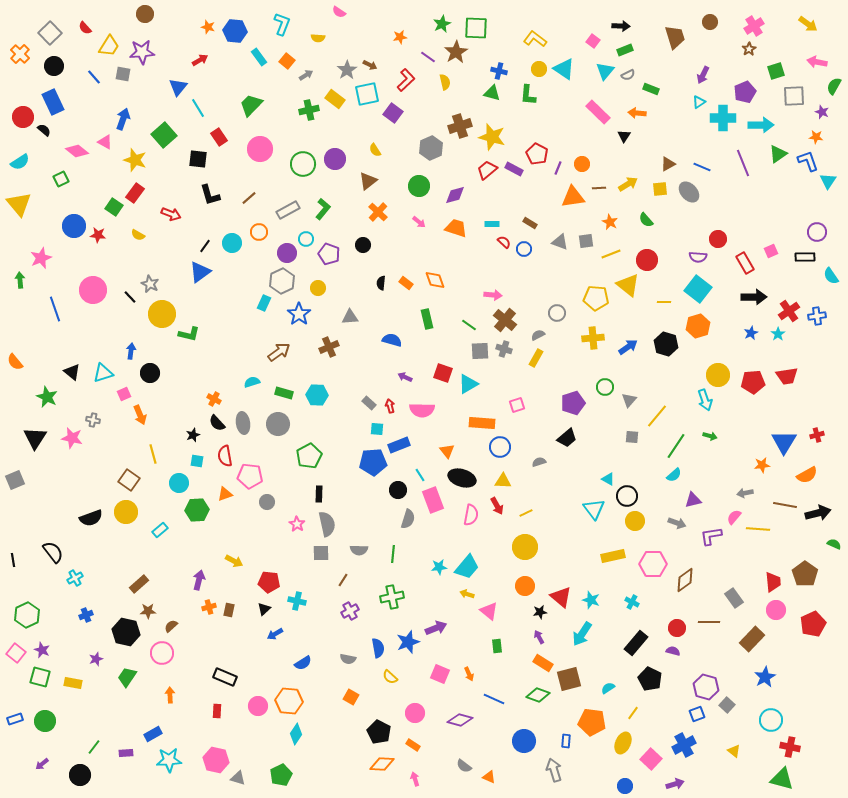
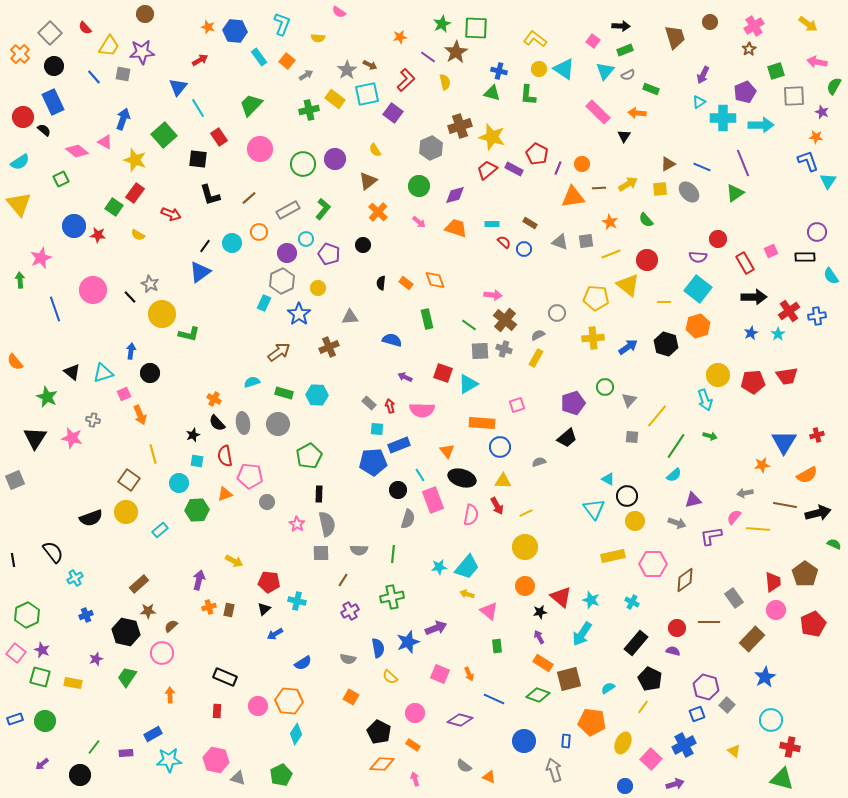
green triangle at (778, 154): moved 43 px left, 39 px down
yellow line at (633, 713): moved 10 px right, 6 px up
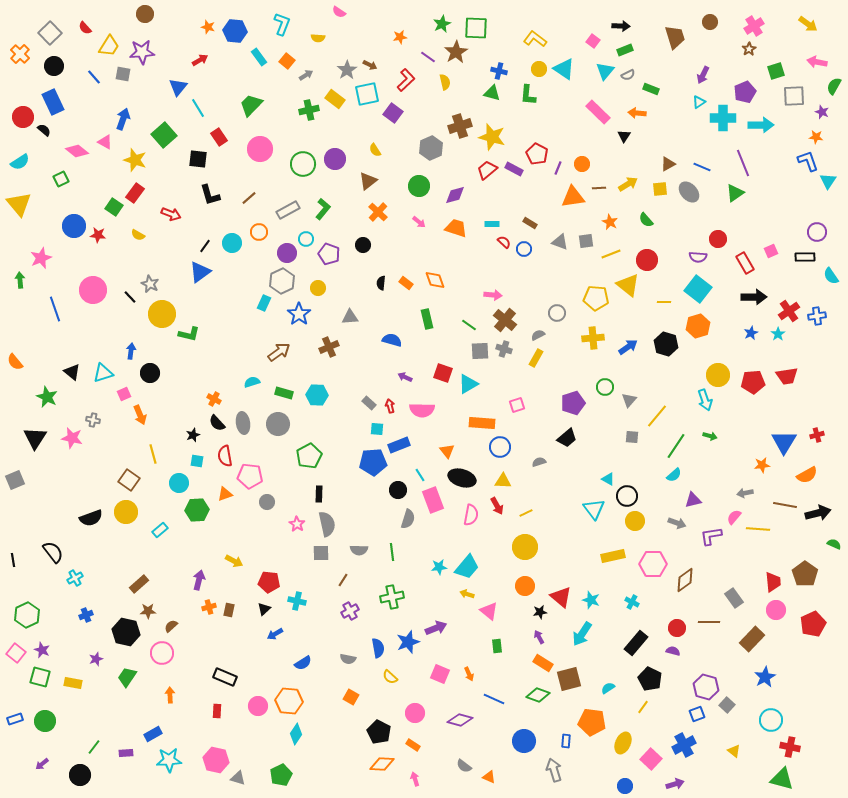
green line at (393, 554): moved 1 px left, 2 px up; rotated 12 degrees counterclockwise
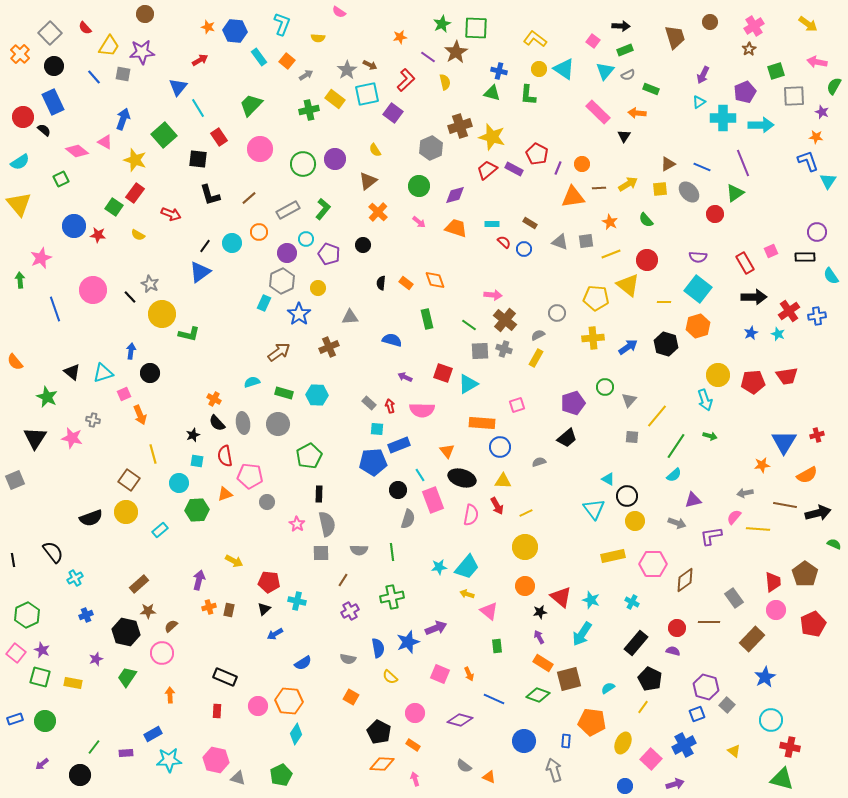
red circle at (718, 239): moved 3 px left, 25 px up
cyan star at (778, 334): rotated 16 degrees counterclockwise
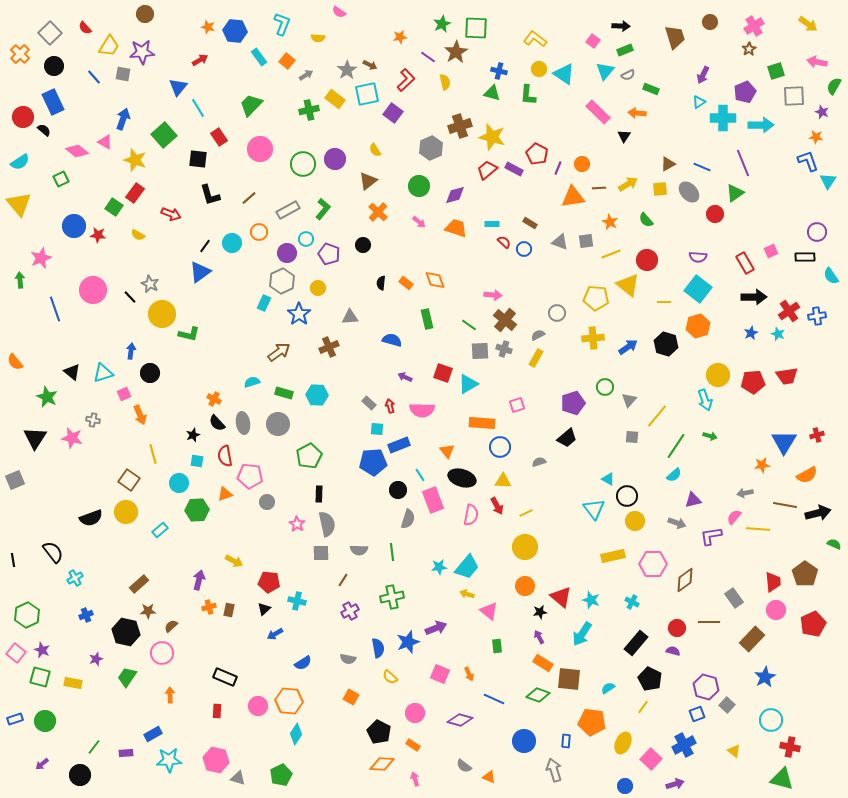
cyan triangle at (564, 69): moved 5 px down
brown square at (569, 679): rotated 20 degrees clockwise
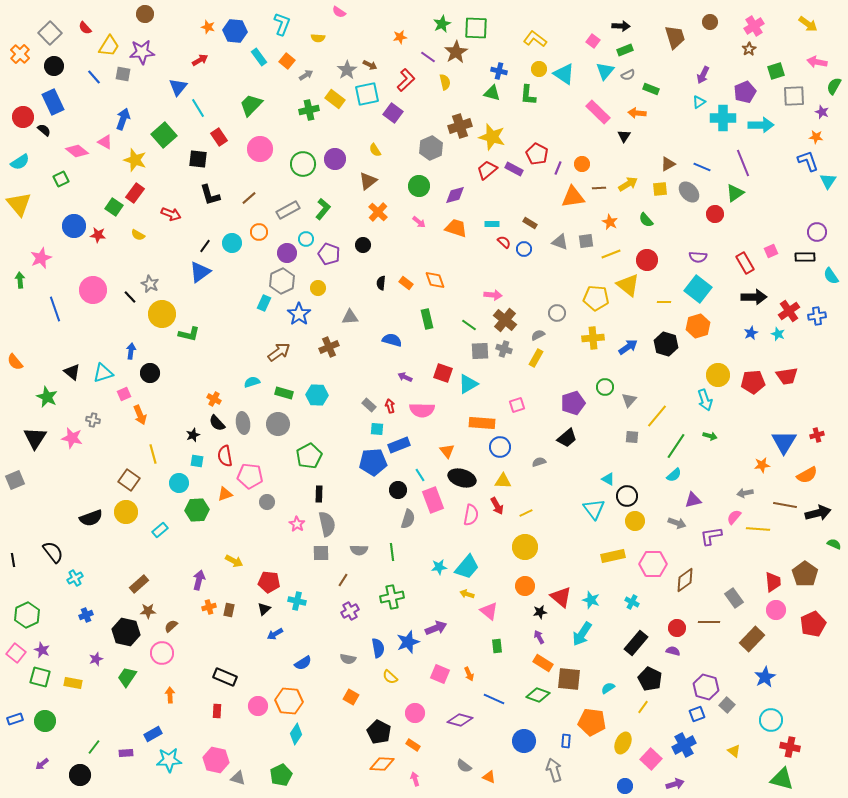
gray rectangle at (369, 403): moved 2 px down
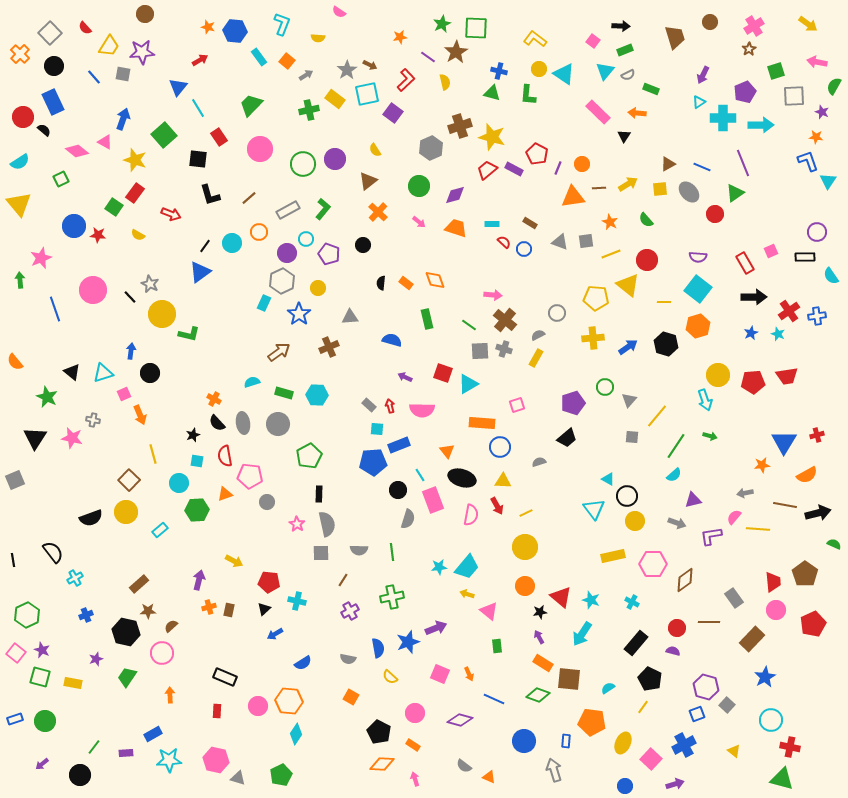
brown square at (129, 480): rotated 10 degrees clockwise
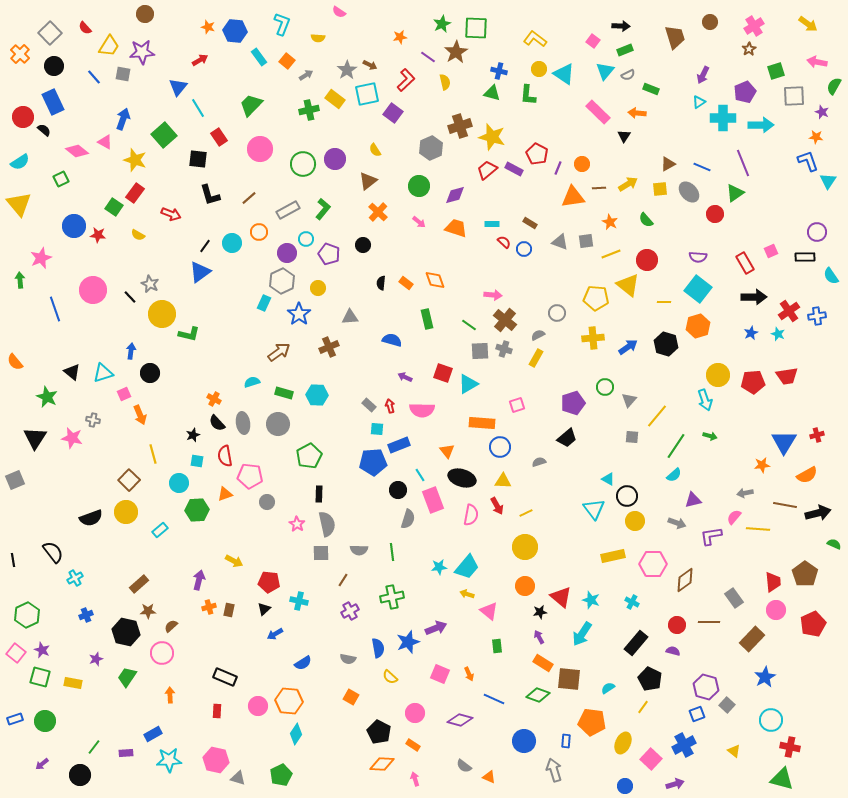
cyan cross at (297, 601): moved 2 px right
red circle at (677, 628): moved 3 px up
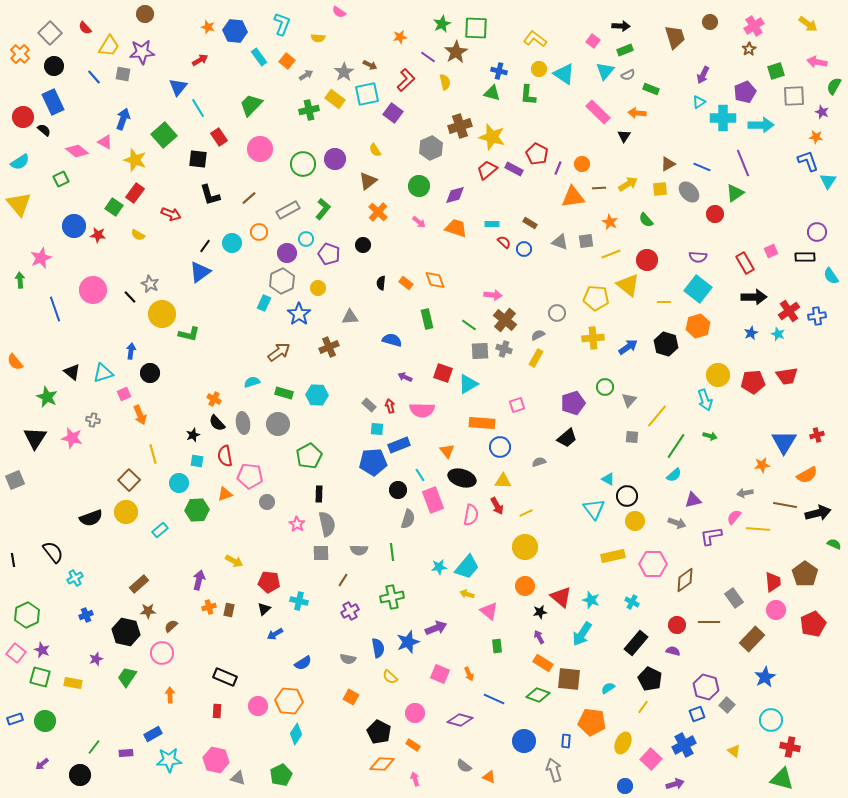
gray star at (347, 70): moved 3 px left, 2 px down
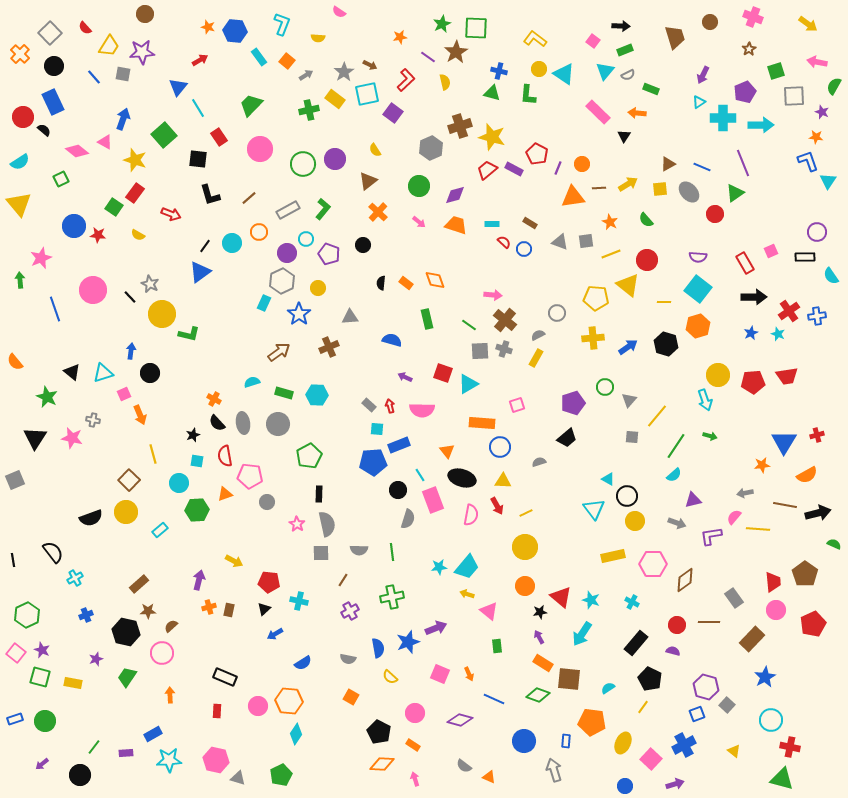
pink cross at (754, 26): moved 1 px left, 9 px up; rotated 36 degrees counterclockwise
orange trapezoid at (456, 228): moved 3 px up
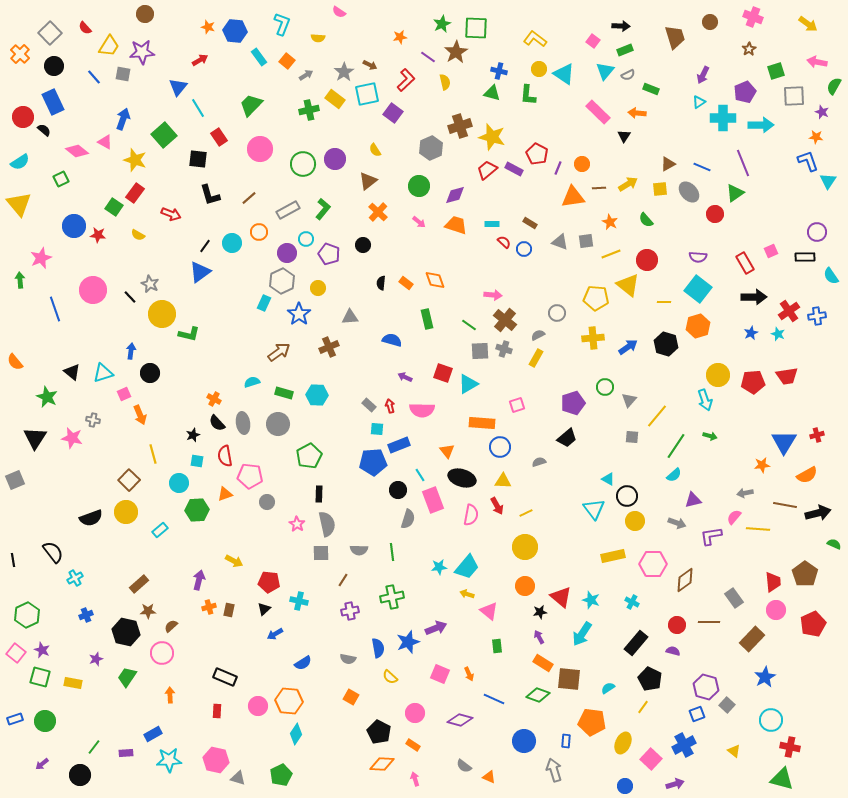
purple cross at (350, 611): rotated 18 degrees clockwise
